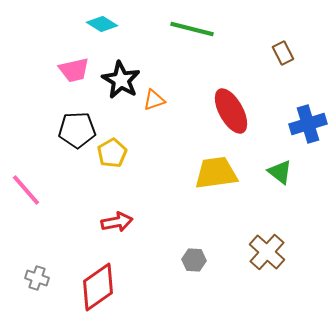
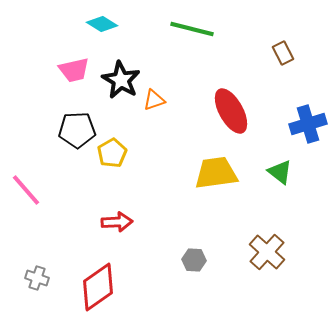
red arrow: rotated 8 degrees clockwise
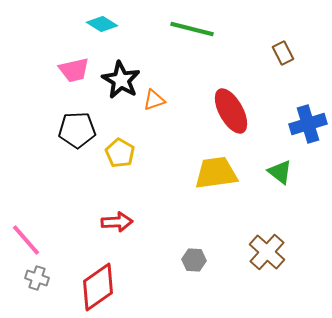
yellow pentagon: moved 8 px right; rotated 12 degrees counterclockwise
pink line: moved 50 px down
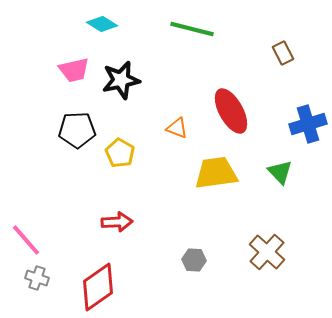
black star: rotated 30 degrees clockwise
orange triangle: moved 23 px right, 28 px down; rotated 40 degrees clockwise
green triangle: rotated 8 degrees clockwise
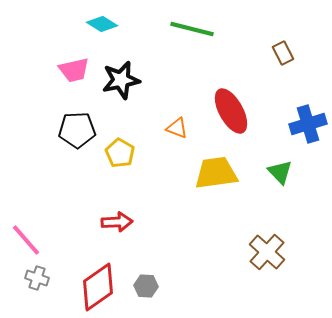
gray hexagon: moved 48 px left, 26 px down
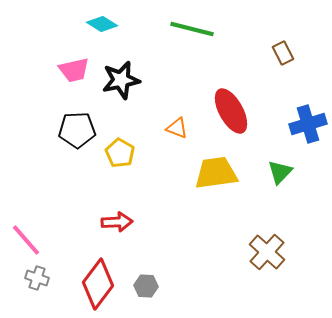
green triangle: rotated 28 degrees clockwise
red diamond: moved 3 px up; rotated 18 degrees counterclockwise
